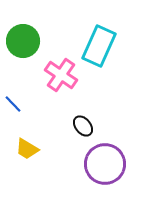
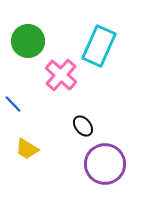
green circle: moved 5 px right
pink cross: rotated 8 degrees clockwise
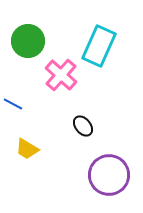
blue line: rotated 18 degrees counterclockwise
purple circle: moved 4 px right, 11 px down
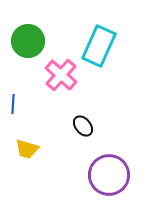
blue line: rotated 66 degrees clockwise
yellow trapezoid: rotated 15 degrees counterclockwise
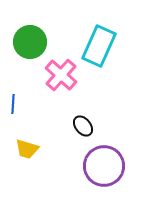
green circle: moved 2 px right, 1 px down
purple circle: moved 5 px left, 9 px up
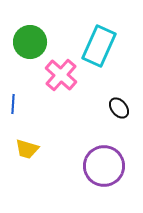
black ellipse: moved 36 px right, 18 px up
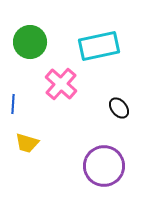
cyan rectangle: rotated 54 degrees clockwise
pink cross: moved 9 px down
yellow trapezoid: moved 6 px up
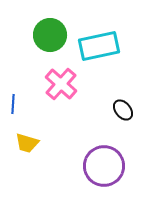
green circle: moved 20 px right, 7 px up
black ellipse: moved 4 px right, 2 px down
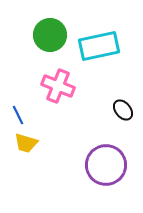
pink cross: moved 3 px left, 2 px down; rotated 20 degrees counterclockwise
blue line: moved 5 px right, 11 px down; rotated 30 degrees counterclockwise
yellow trapezoid: moved 1 px left
purple circle: moved 2 px right, 1 px up
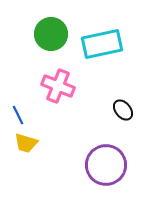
green circle: moved 1 px right, 1 px up
cyan rectangle: moved 3 px right, 2 px up
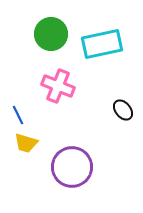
purple circle: moved 34 px left, 2 px down
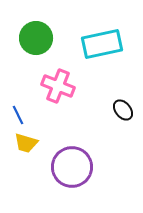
green circle: moved 15 px left, 4 px down
